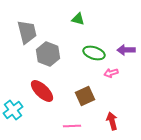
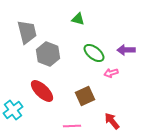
green ellipse: rotated 20 degrees clockwise
red arrow: rotated 24 degrees counterclockwise
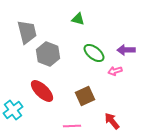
pink arrow: moved 4 px right, 2 px up
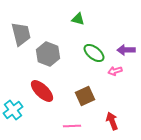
gray trapezoid: moved 6 px left, 2 px down
red arrow: rotated 18 degrees clockwise
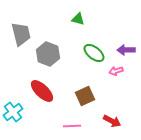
pink arrow: moved 1 px right
cyan cross: moved 2 px down
red arrow: rotated 138 degrees clockwise
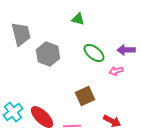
red ellipse: moved 26 px down
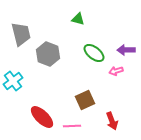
brown square: moved 4 px down
cyan cross: moved 31 px up
red arrow: rotated 42 degrees clockwise
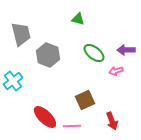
gray hexagon: moved 1 px down
red ellipse: moved 3 px right
